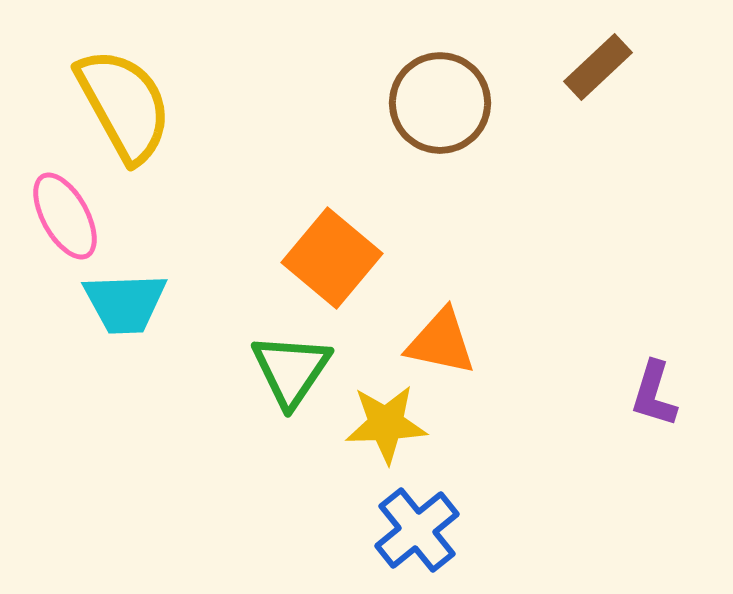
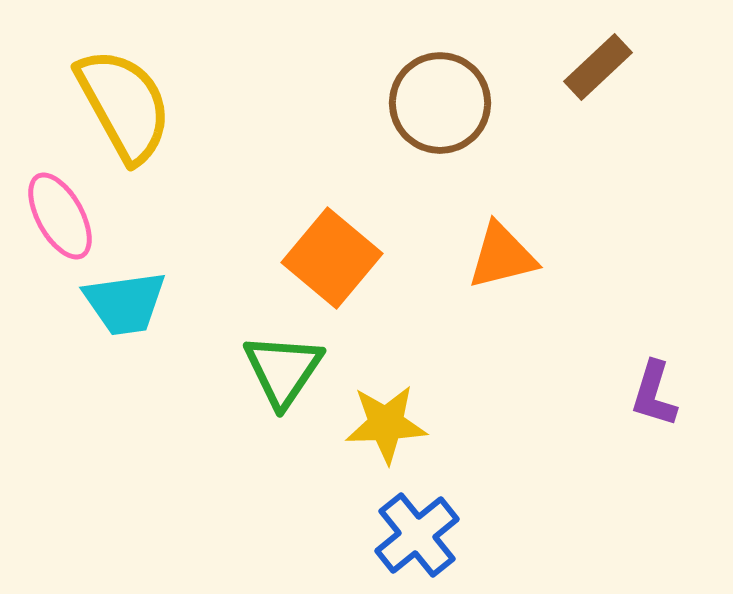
pink ellipse: moved 5 px left
cyan trapezoid: rotated 6 degrees counterclockwise
orange triangle: moved 61 px right, 86 px up; rotated 26 degrees counterclockwise
green triangle: moved 8 px left
blue cross: moved 5 px down
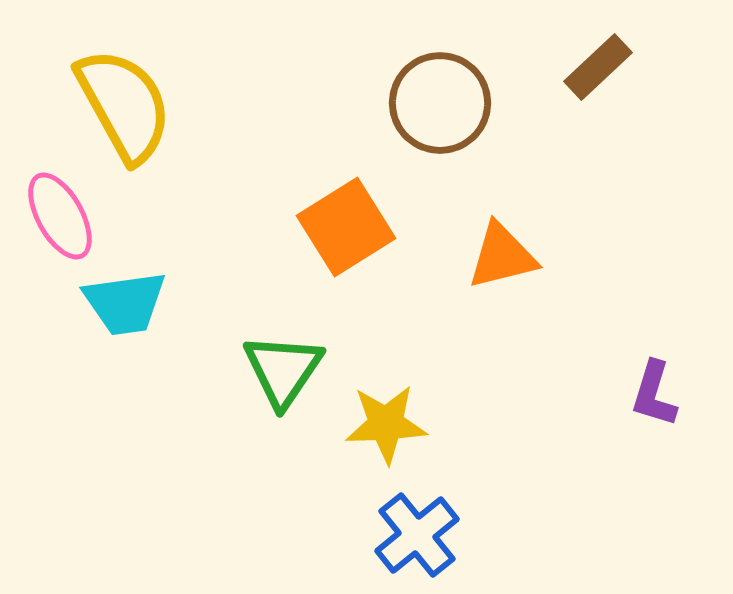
orange square: moved 14 px right, 31 px up; rotated 18 degrees clockwise
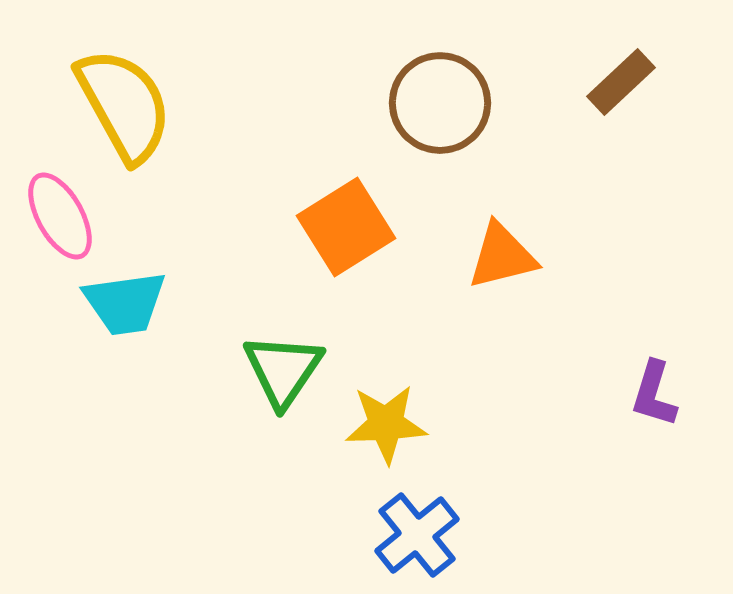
brown rectangle: moved 23 px right, 15 px down
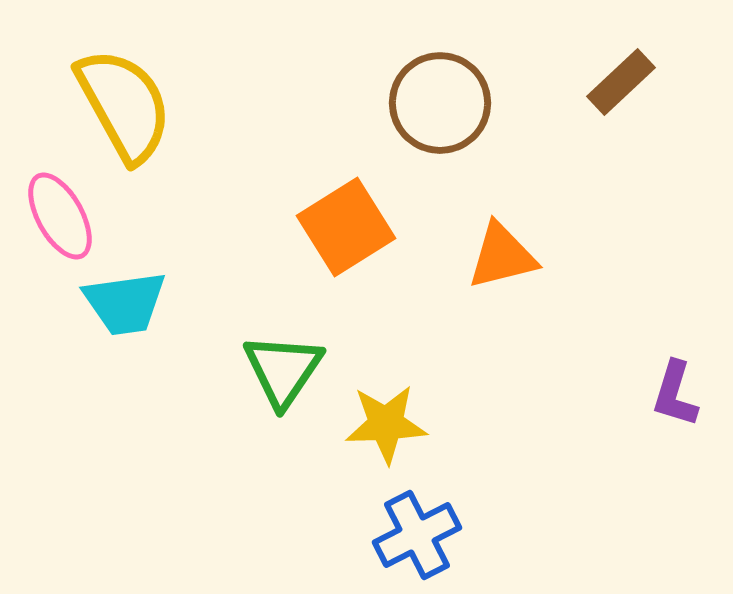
purple L-shape: moved 21 px right
blue cross: rotated 12 degrees clockwise
